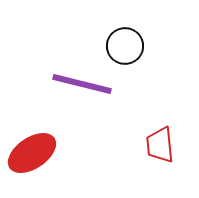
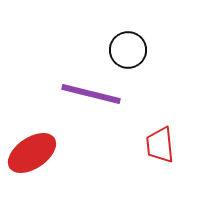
black circle: moved 3 px right, 4 px down
purple line: moved 9 px right, 10 px down
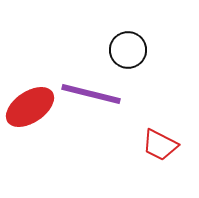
red trapezoid: rotated 57 degrees counterclockwise
red ellipse: moved 2 px left, 46 px up
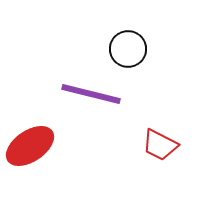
black circle: moved 1 px up
red ellipse: moved 39 px down
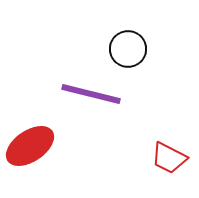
red trapezoid: moved 9 px right, 13 px down
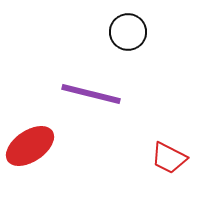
black circle: moved 17 px up
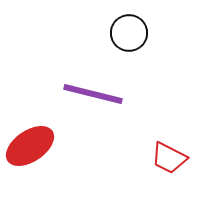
black circle: moved 1 px right, 1 px down
purple line: moved 2 px right
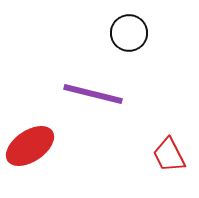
red trapezoid: moved 3 px up; rotated 36 degrees clockwise
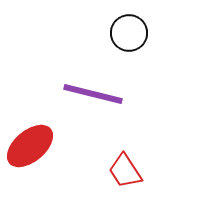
red ellipse: rotated 6 degrees counterclockwise
red trapezoid: moved 44 px left, 16 px down; rotated 6 degrees counterclockwise
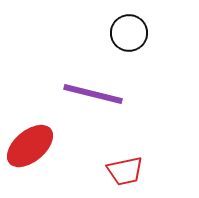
red trapezoid: rotated 69 degrees counterclockwise
